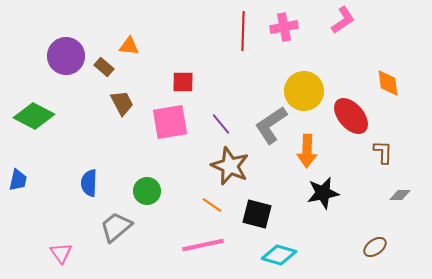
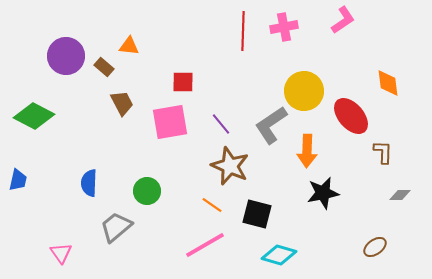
pink line: moved 2 px right; rotated 18 degrees counterclockwise
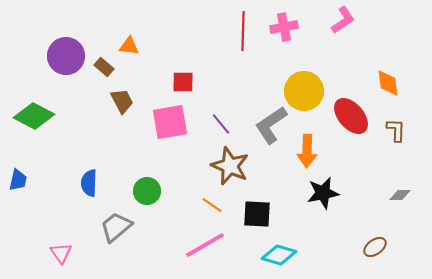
brown trapezoid: moved 2 px up
brown L-shape: moved 13 px right, 22 px up
black square: rotated 12 degrees counterclockwise
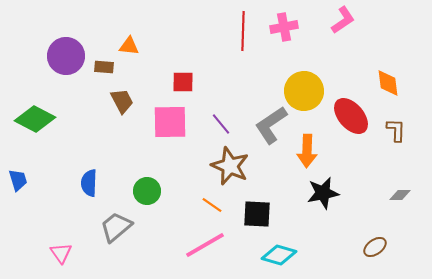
brown rectangle: rotated 36 degrees counterclockwise
green diamond: moved 1 px right, 3 px down
pink square: rotated 9 degrees clockwise
blue trapezoid: rotated 30 degrees counterclockwise
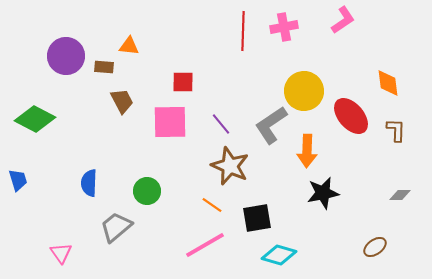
black square: moved 4 px down; rotated 12 degrees counterclockwise
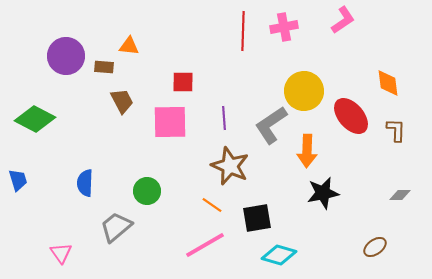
purple line: moved 3 px right, 6 px up; rotated 35 degrees clockwise
blue semicircle: moved 4 px left
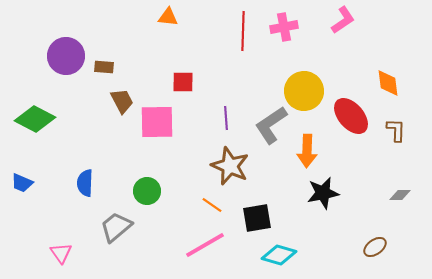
orange triangle: moved 39 px right, 29 px up
purple line: moved 2 px right
pink square: moved 13 px left
blue trapezoid: moved 4 px right, 3 px down; rotated 130 degrees clockwise
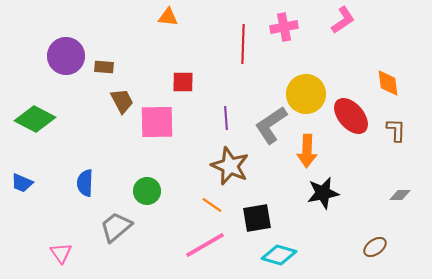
red line: moved 13 px down
yellow circle: moved 2 px right, 3 px down
